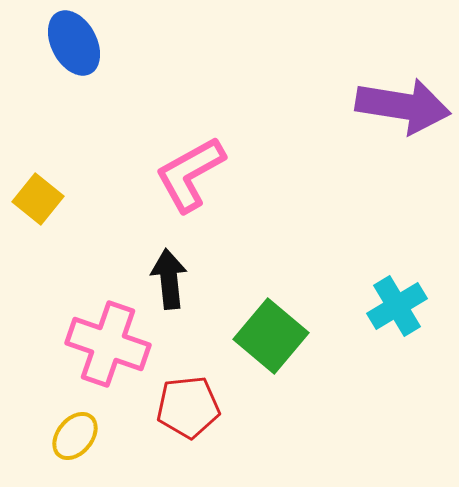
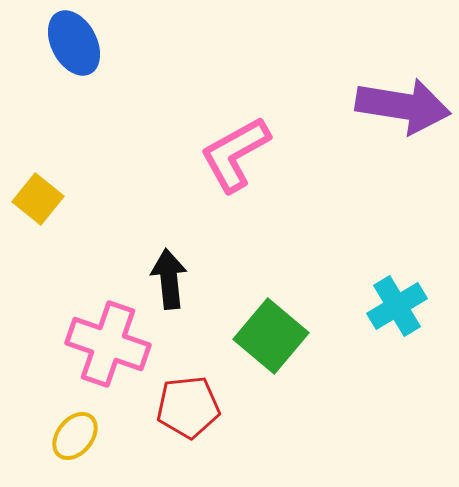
pink L-shape: moved 45 px right, 20 px up
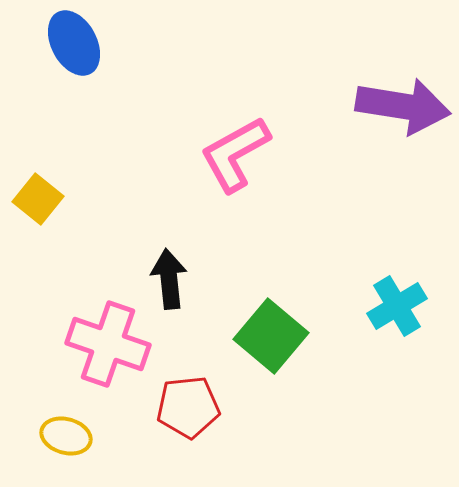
yellow ellipse: moved 9 px left; rotated 66 degrees clockwise
